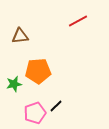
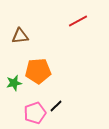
green star: moved 1 px up
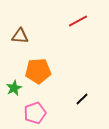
brown triangle: rotated 12 degrees clockwise
green star: moved 5 px down; rotated 14 degrees counterclockwise
black line: moved 26 px right, 7 px up
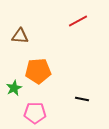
black line: rotated 56 degrees clockwise
pink pentagon: rotated 20 degrees clockwise
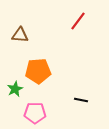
red line: rotated 24 degrees counterclockwise
brown triangle: moved 1 px up
green star: moved 1 px right, 1 px down
black line: moved 1 px left, 1 px down
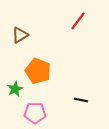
brown triangle: rotated 36 degrees counterclockwise
orange pentagon: rotated 25 degrees clockwise
